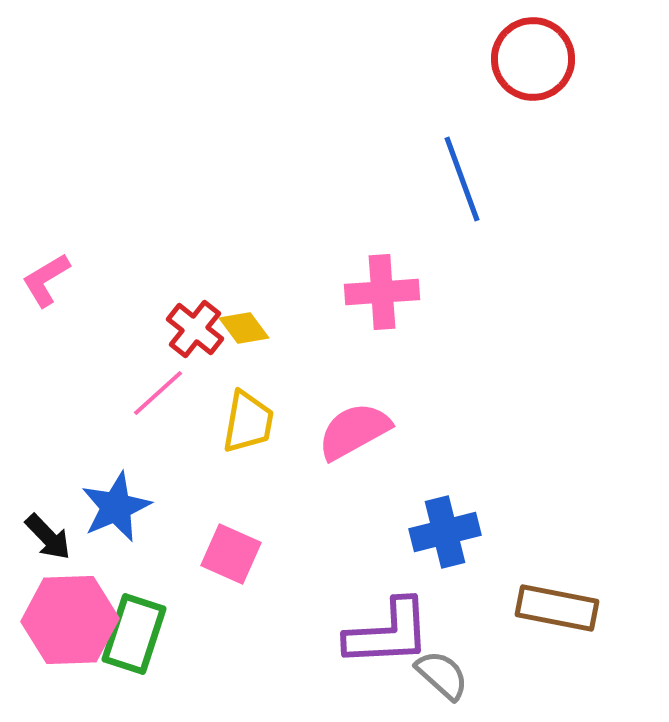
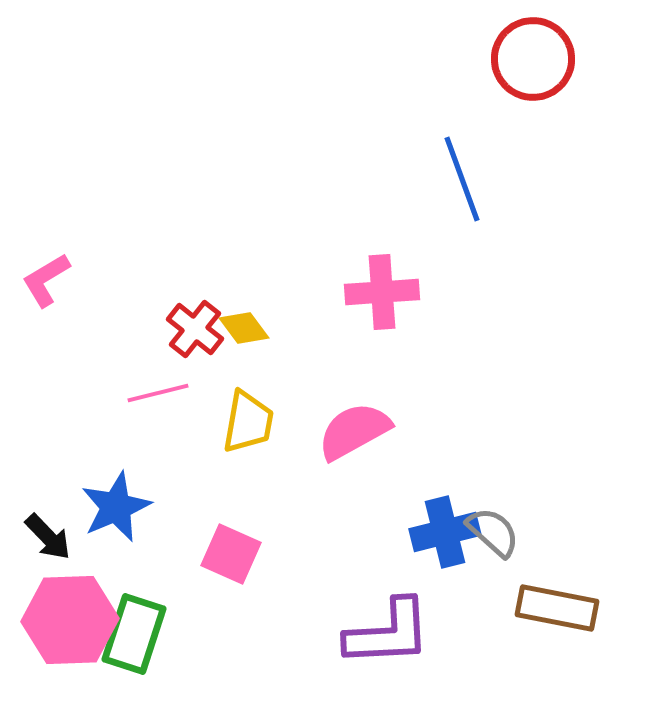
pink line: rotated 28 degrees clockwise
gray semicircle: moved 51 px right, 143 px up
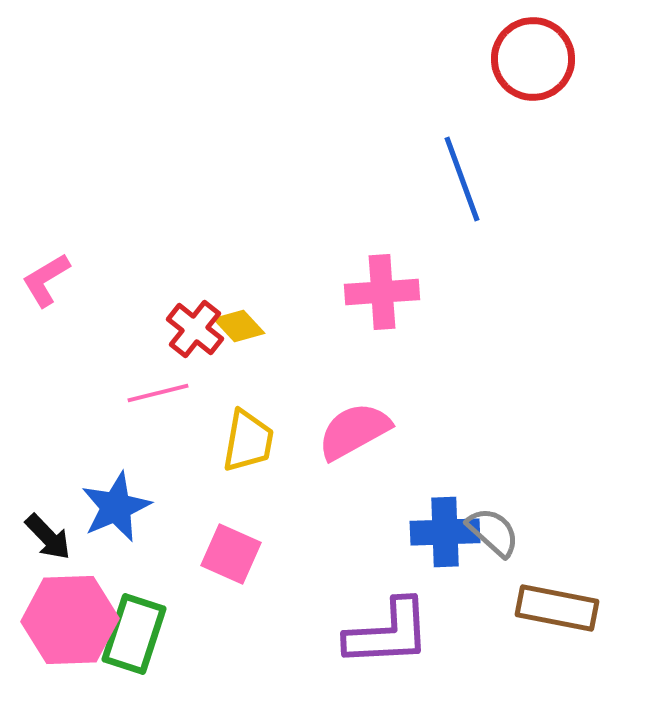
yellow diamond: moved 5 px left, 2 px up; rotated 6 degrees counterclockwise
yellow trapezoid: moved 19 px down
blue cross: rotated 12 degrees clockwise
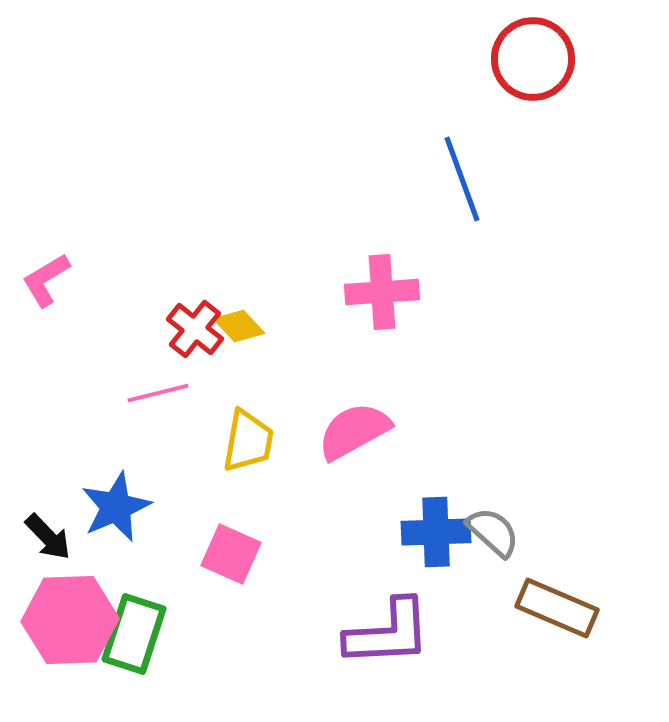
blue cross: moved 9 px left
brown rectangle: rotated 12 degrees clockwise
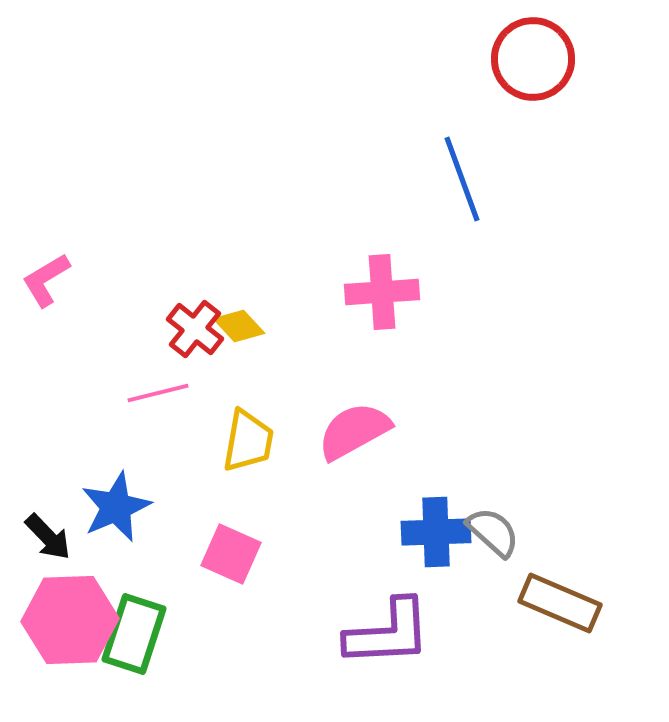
brown rectangle: moved 3 px right, 5 px up
